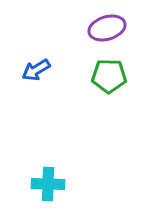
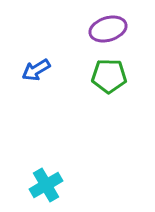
purple ellipse: moved 1 px right, 1 px down
cyan cross: moved 2 px left, 1 px down; rotated 32 degrees counterclockwise
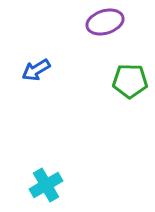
purple ellipse: moved 3 px left, 7 px up
green pentagon: moved 21 px right, 5 px down
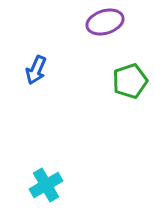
blue arrow: rotated 36 degrees counterclockwise
green pentagon: rotated 20 degrees counterclockwise
